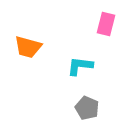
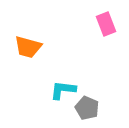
pink rectangle: rotated 35 degrees counterclockwise
cyan L-shape: moved 17 px left, 24 px down
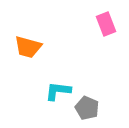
cyan L-shape: moved 5 px left, 1 px down
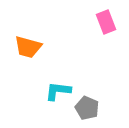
pink rectangle: moved 2 px up
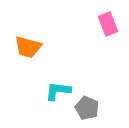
pink rectangle: moved 2 px right, 2 px down
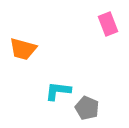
orange trapezoid: moved 5 px left, 2 px down
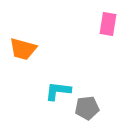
pink rectangle: rotated 30 degrees clockwise
gray pentagon: rotated 30 degrees counterclockwise
